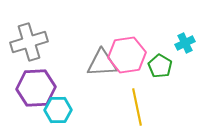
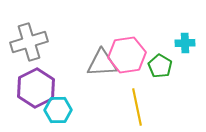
cyan cross: rotated 24 degrees clockwise
purple hexagon: rotated 24 degrees counterclockwise
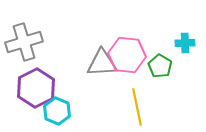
gray cross: moved 5 px left
pink hexagon: rotated 15 degrees clockwise
cyan hexagon: moved 1 px left, 1 px down; rotated 24 degrees clockwise
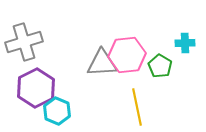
pink hexagon: rotated 12 degrees counterclockwise
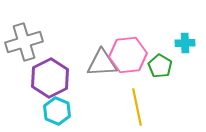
pink hexagon: moved 1 px right
purple hexagon: moved 14 px right, 10 px up
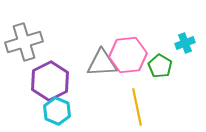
cyan cross: rotated 18 degrees counterclockwise
purple hexagon: moved 3 px down
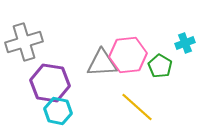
purple hexagon: moved 2 px down; rotated 24 degrees counterclockwise
yellow line: rotated 36 degrees counterclockwise
cyan hexagon: moved 1 px right; rotated 12 degrees counterclockwise
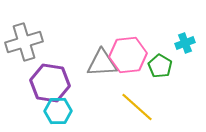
cyan hexagon: rotated 12 degrees counterclockwise
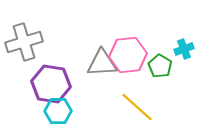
cyan cross: moved 1 px left, 6 px down
purple hexagon: moved 1 px right, 1 px down
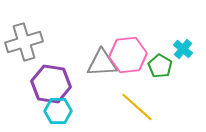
cyan cross: moved 1 px left; rotated 30 degrees counterclockwise
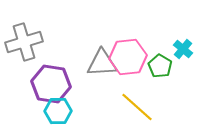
pink hexagon: moved 2 px down
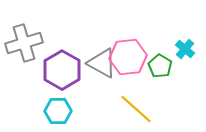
gray cross: moved 1 px down
cyan cross: moved 2 px right
gray triangle: rotated 32 degrees clockwise
purple hexagon: moved 11 px right, 14 px up; rotated 21 degrees clockwise
yellow line: moved 1 px left, 2 px down
